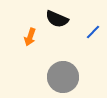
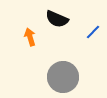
orange arrow: rotated 144 degrees clockwise
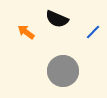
orange arrow: moved 4 px left, 5 px up; rotated 36 degrees counterclockwise
gray circle: moved 6 px up
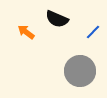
gray circle: moved 17 px right
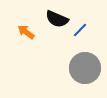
blue line: moved 13 px left, 2 px up
gray circle: moved 5 px right, 3 px up
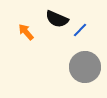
orange arrow: rotated 12 degrees clockwise
gray circle: moved 1 px up
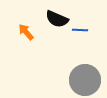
blue line: rotated 49 degrees clockwise
gray circle: moved 13 px down
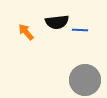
black semicircle: moved 3 px down; rotated 30 degrees counterclockwise
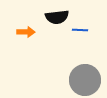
black semicircle: moved 5 px up
orange arrow: rotated 132 degrees clockwise
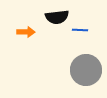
gray circle: moved 1 px right, 10 px up
